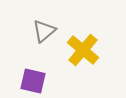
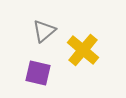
purple square: moved 5 px right, 8 px up
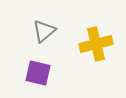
yellow cross: moved 13 px right, 6 px up; rotated 36 degrees clockwise
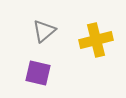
yellow cross: moved 4 px up
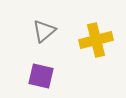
purple square: moved 3 px right, 3 px down
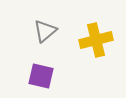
gray triangle: moved 1 px right
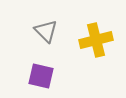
gray triangle: moved 1 px right; rotated 35 degrees counterclockwise
